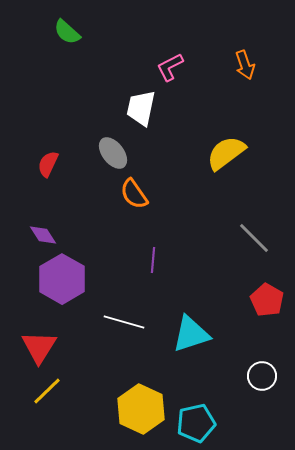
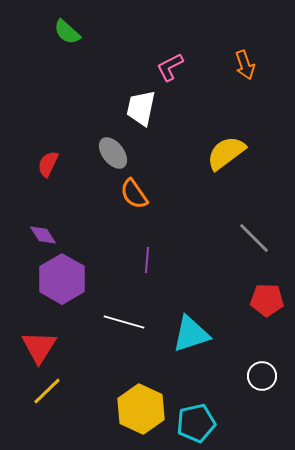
purple line: moved 6 px left
red pentagon: rotated 28 degrees counterclockwise
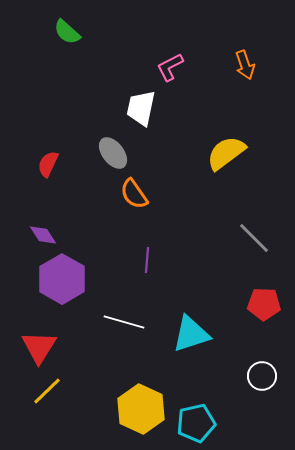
red pentagon: moved 3 px left, 4 px down
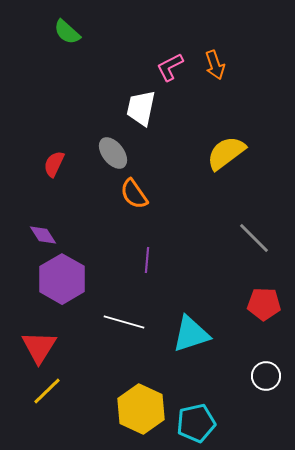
orange arrow: moved 30 px left
red semicircle: moved 6 px right
white circle: moved 4 px right
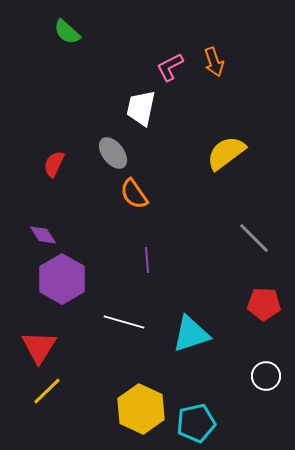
orange arrow: moved 1 px left, 3 px up
purple line: rotated 10 degrees counterclockwise
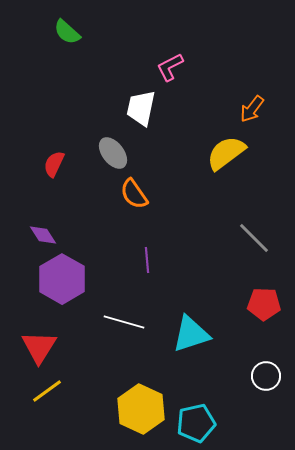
orange arrow: moved 38 px right, 47 px down; rotated 56 degrees clockwise
yellow line: rotated 8 degrees clockwise
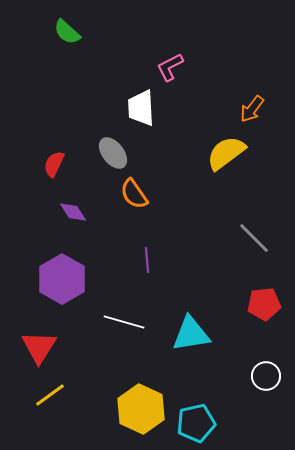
white trapezoid: rotated 15 degrees counterclockwise
purple diamond: moved 30 px right, 23 px up
red pentagon: rotated 8 degrees counterclockwise
cyan triangle: rotated 9 degrees clockwise
yellow line: moved 3 px right, 4 px down
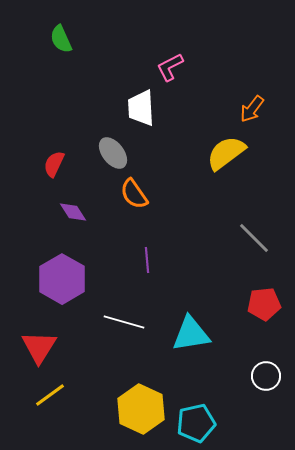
green semicircle: moved 6 px left, 7 px down; rotated 24 degrees clockwise
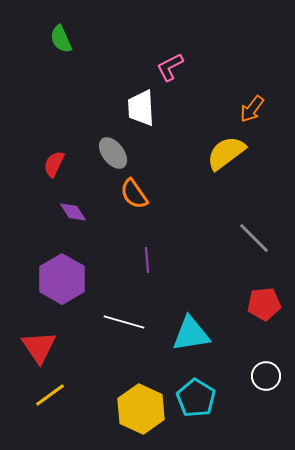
red triangle: rotated 6 degrees counterclockwise
cyan pentagon: moved 25 px up; rotated 27 degrees counterclockwise
